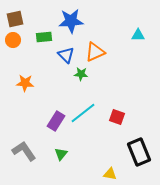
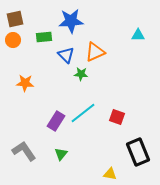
black rectangle: moved 1 px left
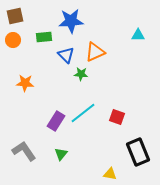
brown square: moved 3 px up
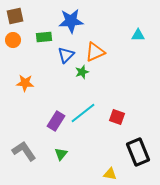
blue triangle: rotated 30 degrees clockwise
green star: moved 1 px right, 2 px up; rotated 24 degrees counterclockwise
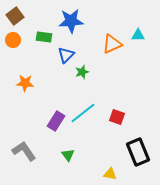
brown square: rotated 24 degrees counterclockwise
green rectangle: rotated 14 degrees clockwise
orange triangle: moved 17 px right, 8 px up
green triangle: moved 7 px right, 1 px down; rotated 16 degrees counterclockwise
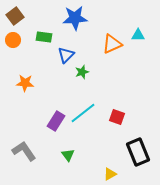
blue star: moved 4 px right, 3 px up
yellow triangle: rotated 40 degrees counterclockwise
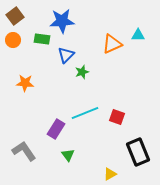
blue star: moved 13 px left, 3 px down
green rectangle: moved 2 px left, 2 px down
cyan line: moved 2 px right; rotated 16 degrees clockwise
purple rectangle: moved 8 px down
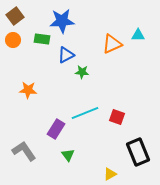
blue triangle: rotated 18 degrees clockwise
green star: rotated 24 degrees clockwise
orange star: moved 3 px right, 7 px down
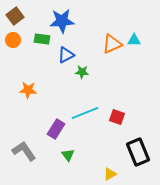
cyan triangle: moved 4 px left, 5 px down
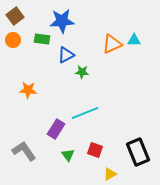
red square: moved 22 px left, 33 px down
